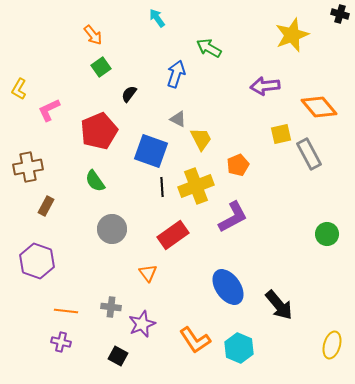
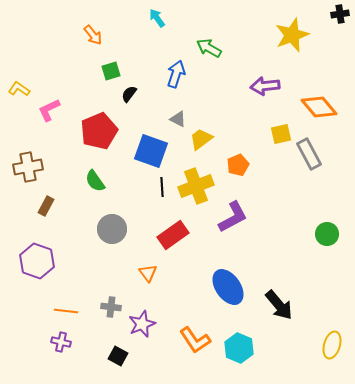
black cross: rotated 24 degrees counterclockwise
green square: moved 10 px right, 4 px down; rotated 18 degrees clockwise
yellow L-shape: rotated 95 degrees clockwise
yellow trapezoid: rotated 100 degrees counterclockwise
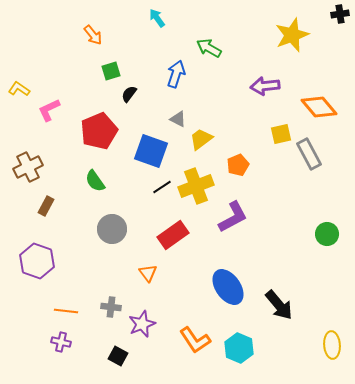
brown cross: rotated 16 degrees counterclockwise
black line: rotated 60 degrees clockwise
yellow ellipse: rotated 20 degrees counterclockwise
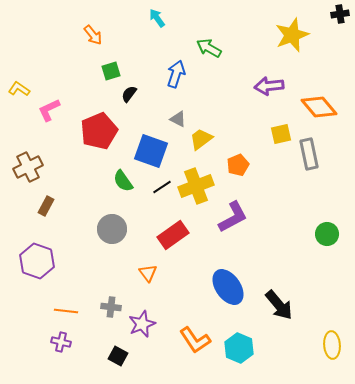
purple arrow: moved 4 px right
gray rectangle: rotated 16 degrees clockwise
green semicircle: moved 28 px right
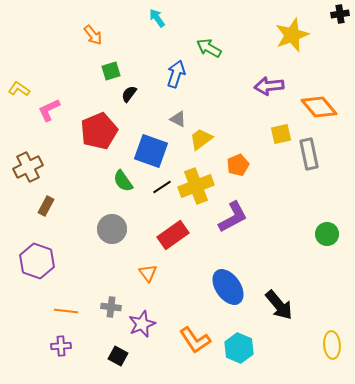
purple cross: moved 4 px down; rotated 18 degrees counterclockwise
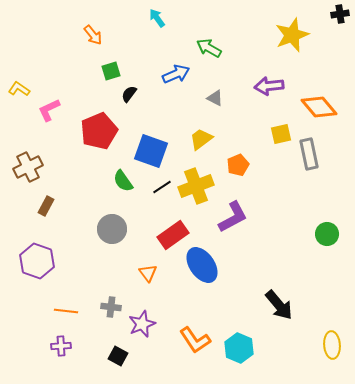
blue arrow: rotated 48 degrees clockwise
gray triangle: moved 37 px right, 21 px up
blue ellipse: moved 26 px left, 22 px up
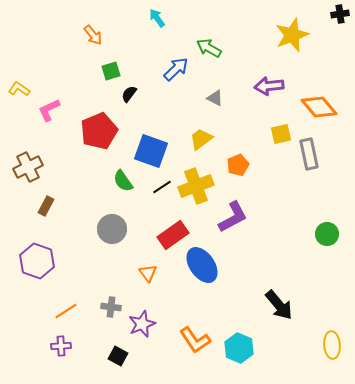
blue arrow: moved 5 px up; rotated 20 degrees counterclockwise
orange line: rotated 40 degrees counterclockwise
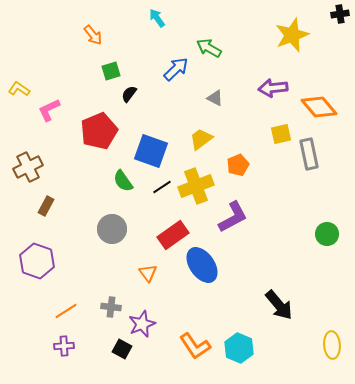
purple arrow: moved 4 px right, 2 px down
orange L-shape: moved 6 px down
purple cross: moved 3 px right
black square: moved 4 px right, 7 px up
